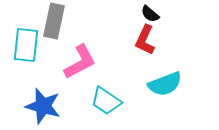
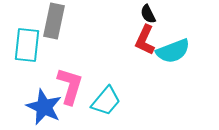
black semicircle: moved 2 px left; rotated 24 degrees clockwise
cyan rectangle: moved 1 px right
pink L-shape: moved 10 px left, 24 px down; rotated 45 degrees counterclockwise
cyan semicircle: moved 8 px right, 33 px up
cyan trapezoid: rotated 84 degrees counterclockwise
blue star: moved 1 px right, 1 px down; rotated 9 degrees clockwise
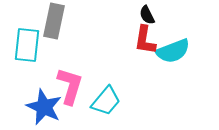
black semicircle: moved 1 px left, 1 px down
red L-shape: rotated 16 degrees counterclockwise
